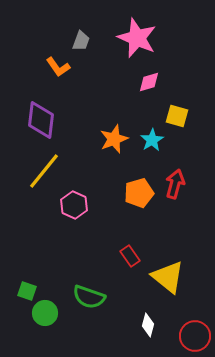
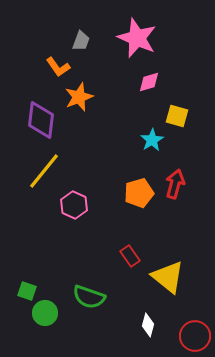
orange star: moved 35 px left, 42 px up
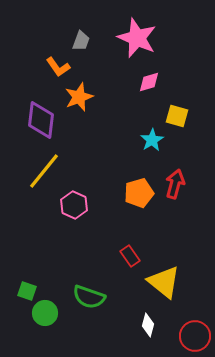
yellow triangle: moved 4 px left, 5 px down
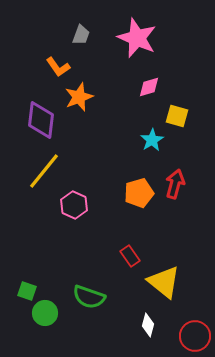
gray trapezoid: moved 6 px up
pink diamond: moved 5 px down
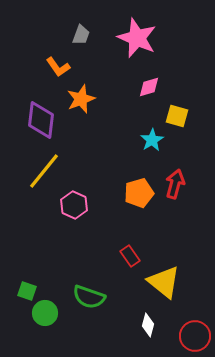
orange star: moved 2 px right, 2 px down
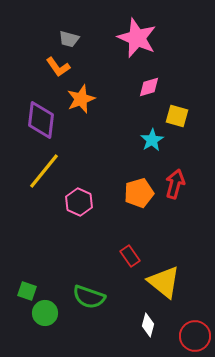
gray trapezoid: moved 12 px left, 4 px down; rotated 85 degrees clockwise
pink hexagon: moved 5 px right, 3 px up
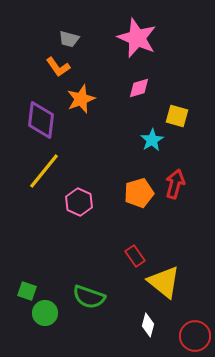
pink diamond: moved 10 px left, 1 px down
red rectangle: moved 5 px right
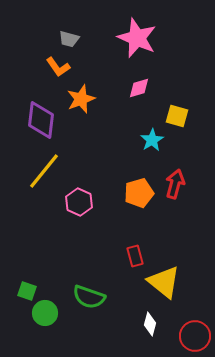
red rectangle: rotated 20 degrees clockwise
white diamond: moved 2 px right, 1 px up
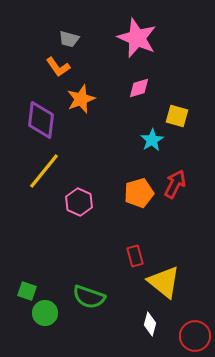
red arrow: rotated 12 degrees clockwise
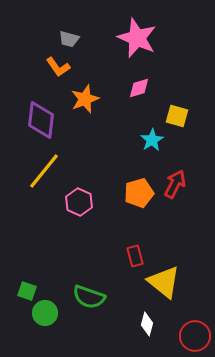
orange star: moved 4 px right
white diamond: moved 3 px left
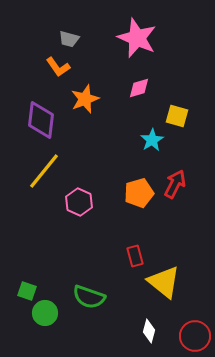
white diamond: moved 2 px right, 7 px down
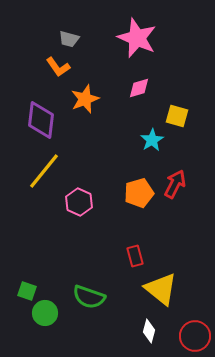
yellow triangle: moved 3 px left, 7 px down
